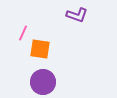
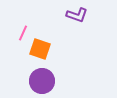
orange square: rotated 10 degrees clockwise
purple circle: moved 1 px left, 1 px up
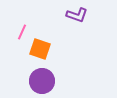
pink line: moved 1 px left, 1 px up
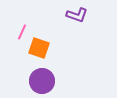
orange square: moved 1 px left, 1 px up
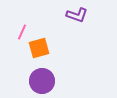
orange square: rotated 35 degrees counterclockwise
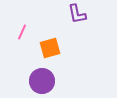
purple L-shape: moved 1 px up; rotated 60 degrees clockwise
orange square: moved 11 px right
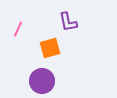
purple L-shape: moved 9 px left, 8 px down
pink line: moved 4 px left, 3 px up
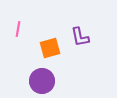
purple L-shape: moved 12 px right, 15 px down
pink line: rotated 14 degrees counterclockwise
